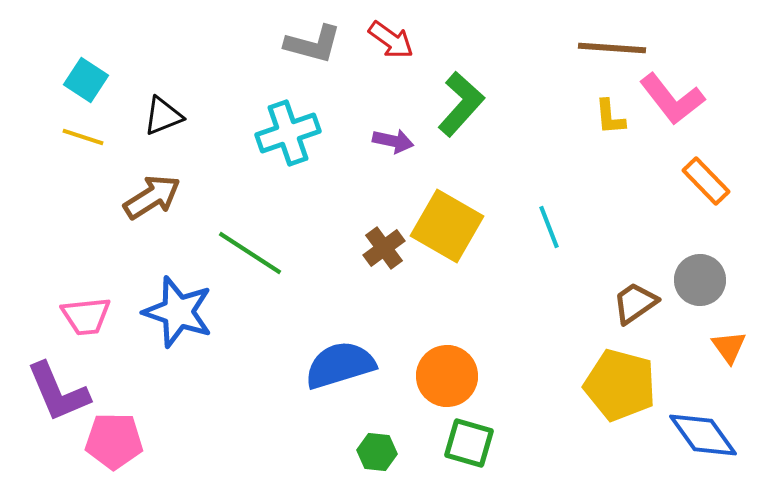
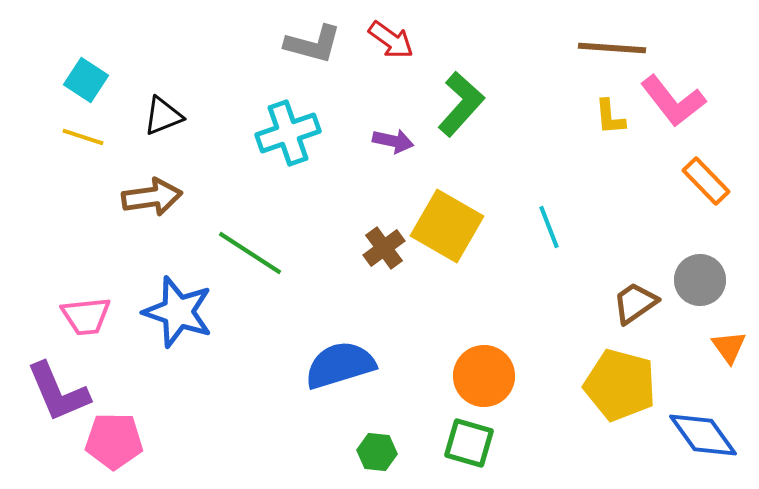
pink L-shape: moved 1 px right, 2 px down
brown arrow: rotated 24 degrees clockwise
orange circle: moved 37 px right
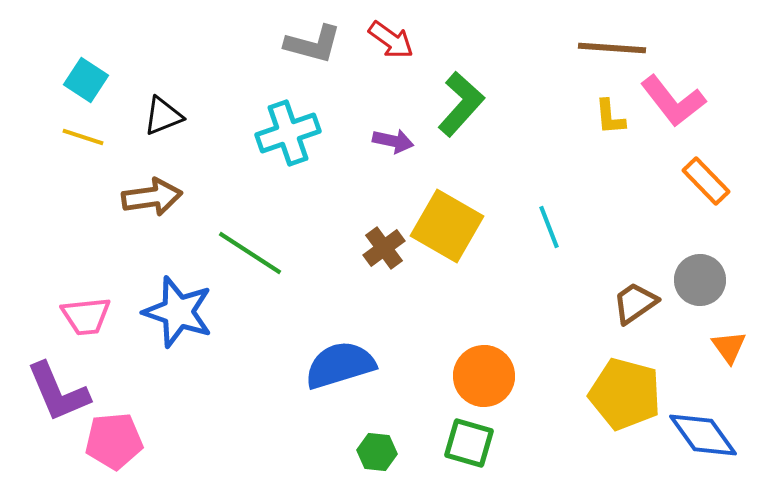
yellow pentagon: moved 5 px right, 9 px down
pink pentagon: rotated 6 degrees counterclockwise
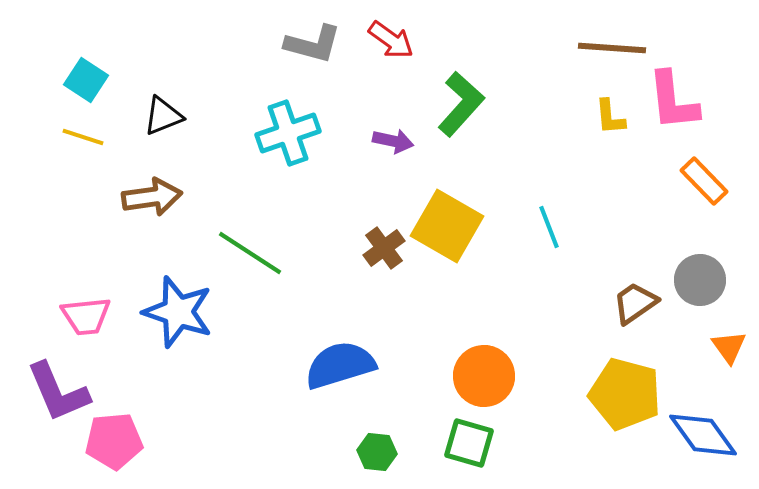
pink L-shape: rotated 32 degrees clockwise
orange rectangle: moved 2 px left
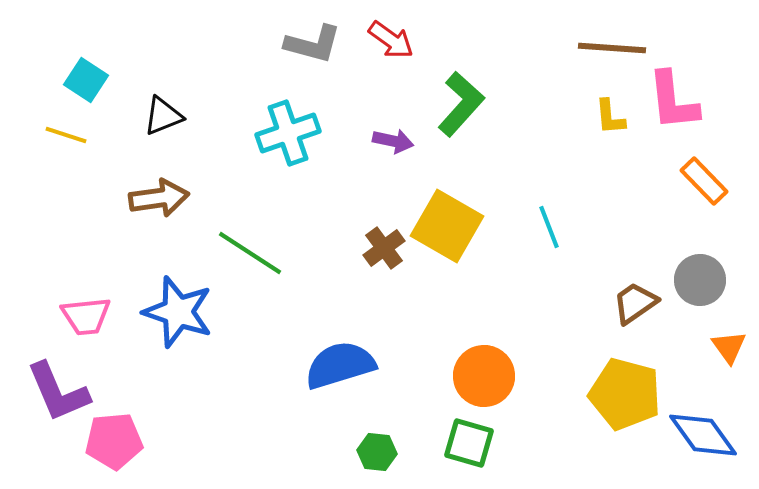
yellow line: moved 17 px left, 2 px up
brown arrow: moved 7 px right, 1 px down
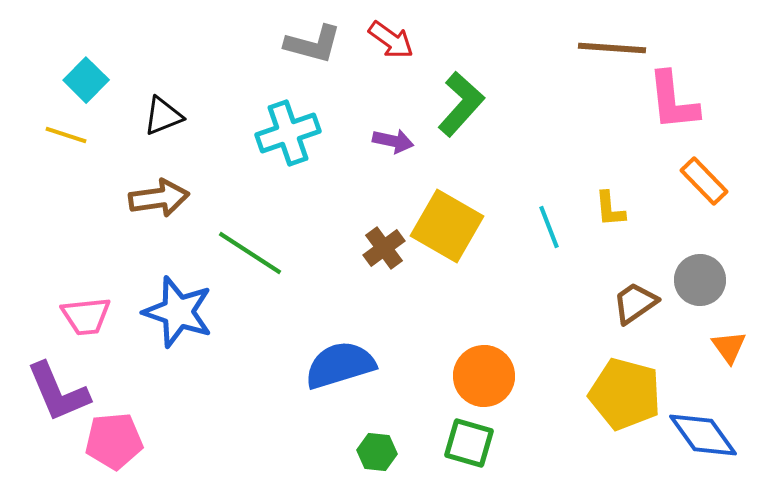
cyan square: rotated 12 degrees clockwise
yellow L-shape: moved 92 px down
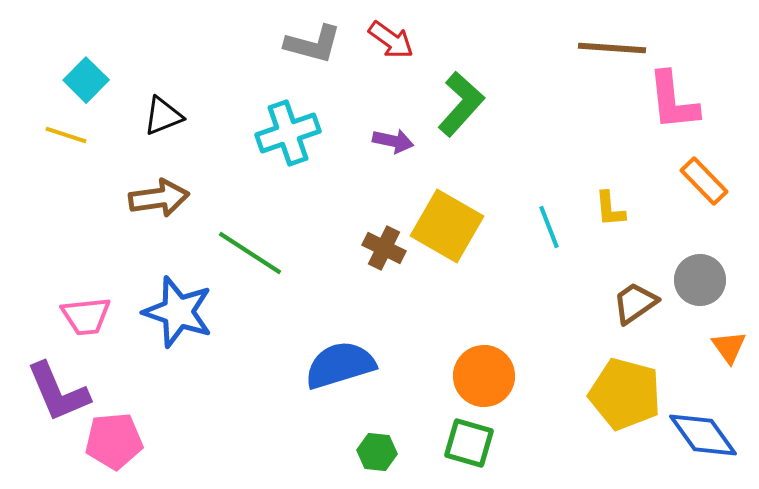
brown cross: rotated 27 degrees counterclockwise
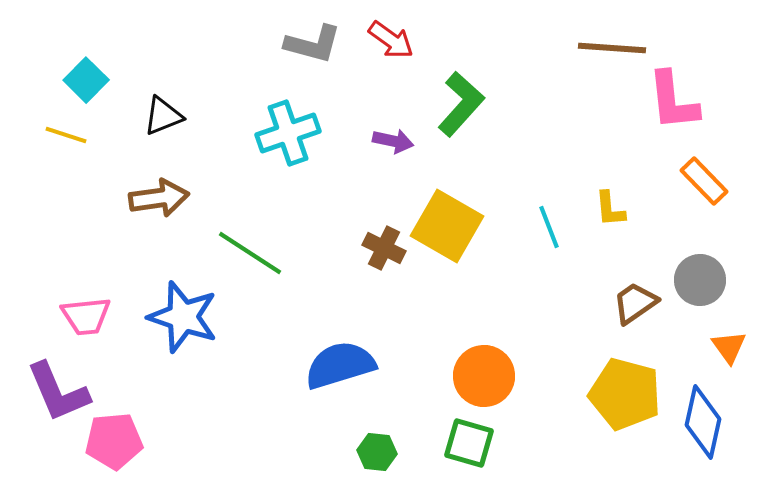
blue star: moved 5 px right, 5 px down
blue diamond: moved 13 px up; rotated 48 degrees clockwise
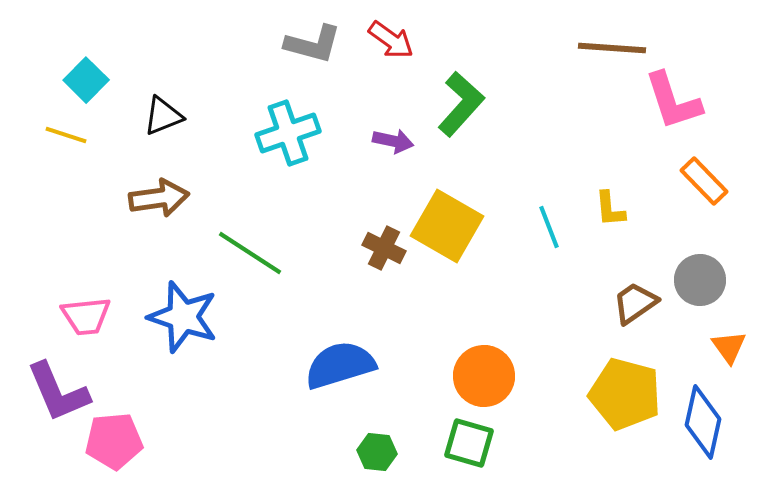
pink L-shape: rotated 12 degrees counterclockwise
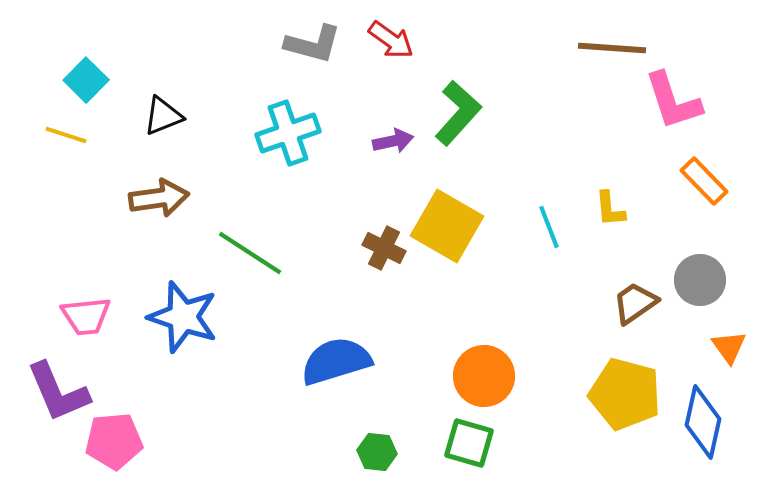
green L-shape: moved 3 px left, 9 px down
purple arrow: rotated 24 degrees counterclockwise
blue semicircle: moved 4 px left, 4 px up
